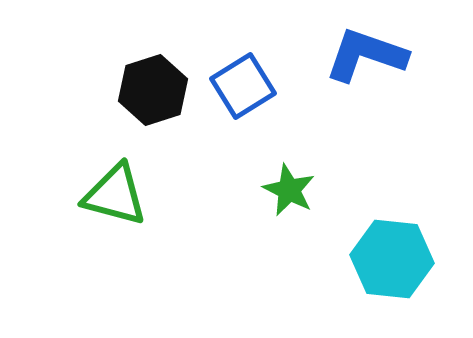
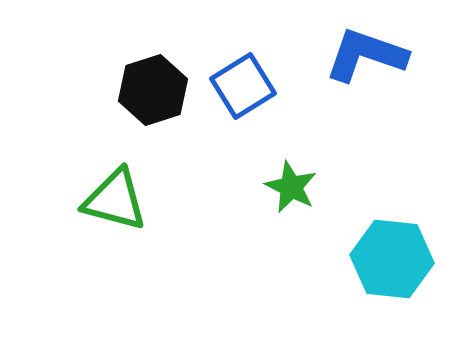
green star: moved 2 px right, 3 px up
green triangle: moved 5 px down
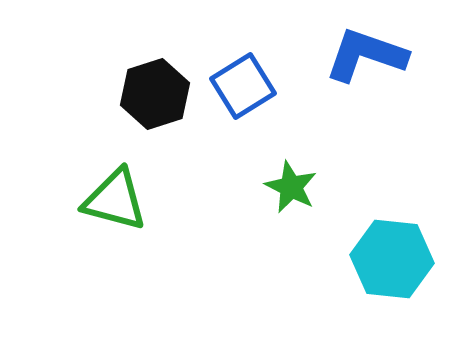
black hexagon: moved 2 px right, 4 px down
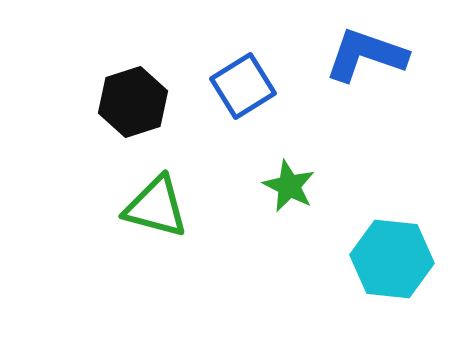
black hexagon: moved 22 px left, 8 px down
green star: moved 2 px left, 1 px up
green triangle: moved 41 px right, 7 px down
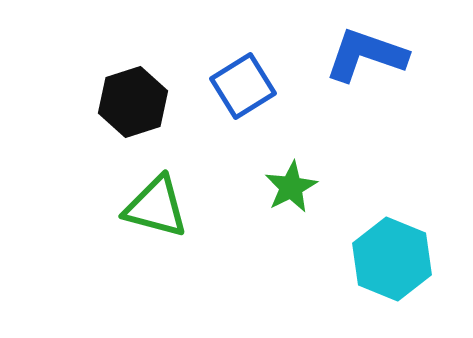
green star: moved 2 px right, 1 px down; rotated 18 degrees clockwise
cyan hexagon: rotated 16 degrees clockwise
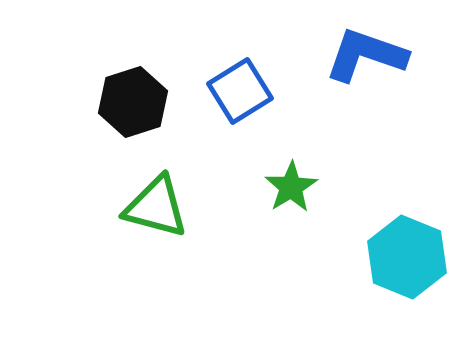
blue square: moved 3 px left, 5 px down
green star: rotated 4 degrees counterclockwise
cyan hexagon: moved 15 px right, 2 px up
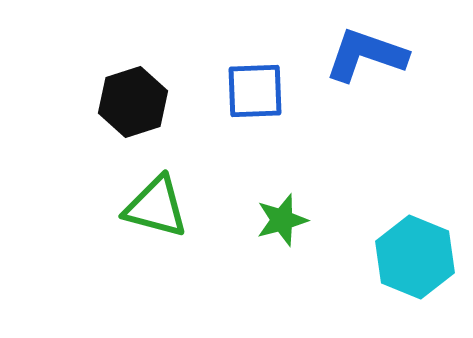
blue square: moved 15 px right; rotated 30 degrees clockwise
green star: moved 9 px left, 33 px down; rotated 16 degrees clockwise
cyan hexagon: moved 8 px right
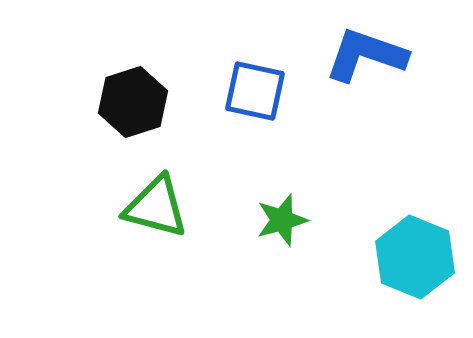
blue square: rotated 14 degrees clockwise
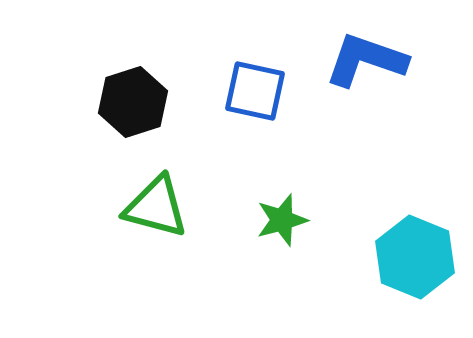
blue L-shape: moved 5 px down
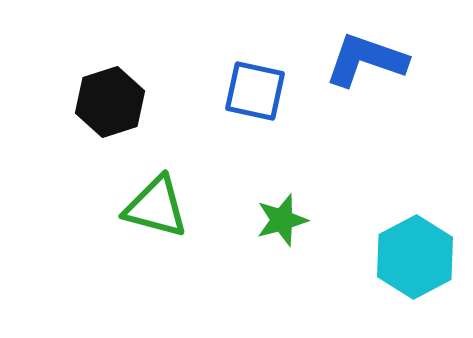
black hexagon: moved 23 px left
cyan hexagon: rotated 10 degrees clockwise
